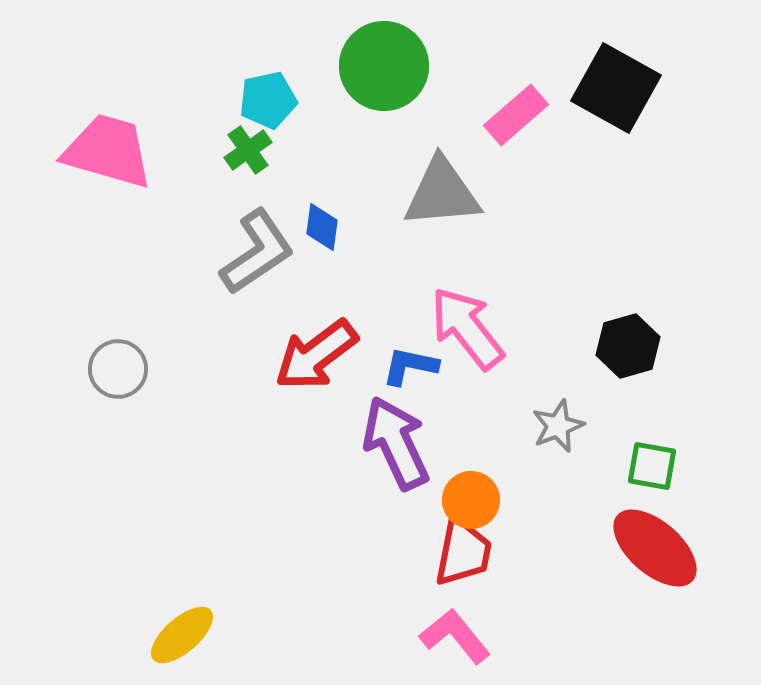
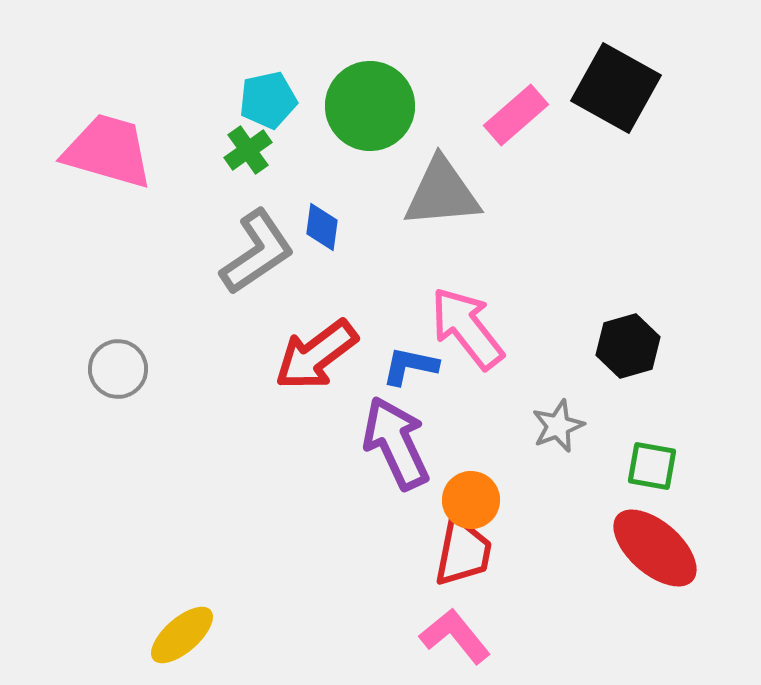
green circle: moved 14 px left, 40 px down
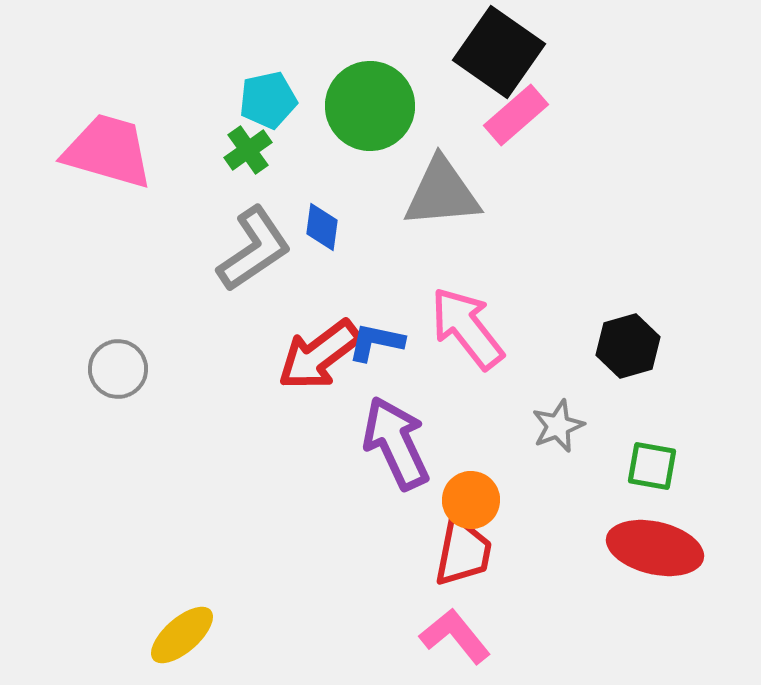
black square: moved 117 px left, 36 px up; rotated 6 degrees clockwise
gray L-shape: moved 3 px left, 3 px up
red arrow: moved 3 px right
blue L-shape: moved 34 px left, 24 px up
red ellipse: rotated 28 degrees counterclockwise
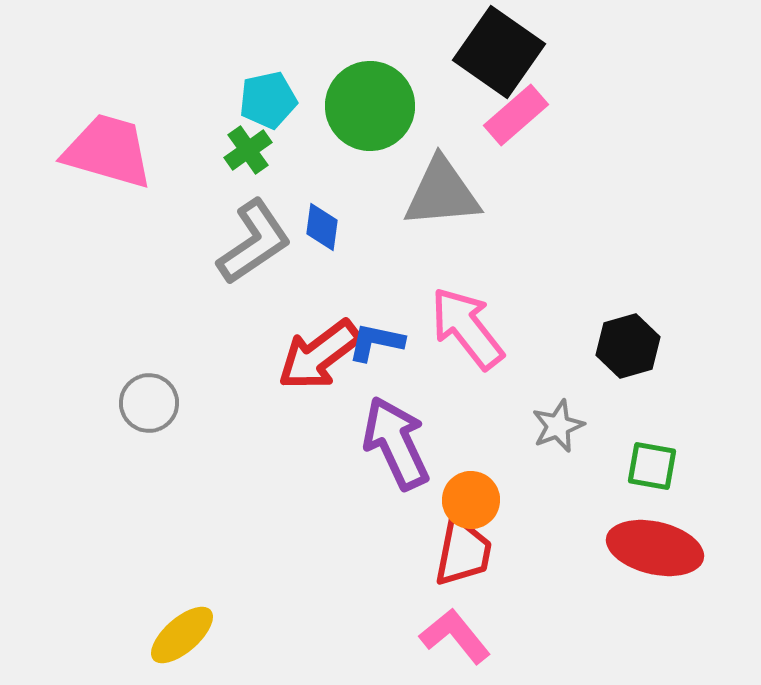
gray L-shape: moved 7 px up
gray circle: moved 31 px right, 34 px down
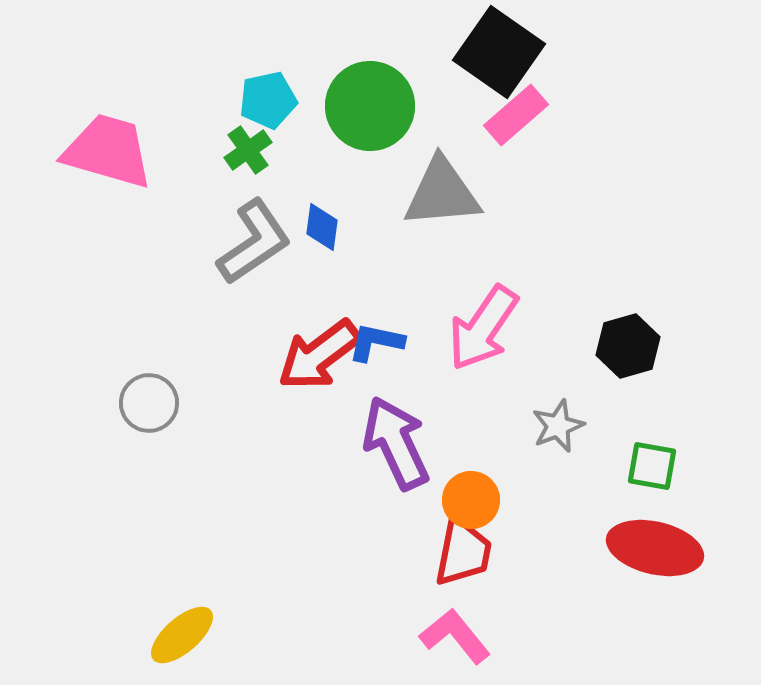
pink arrow: moved 16 px right; rotated 108 degrees counterclockwise
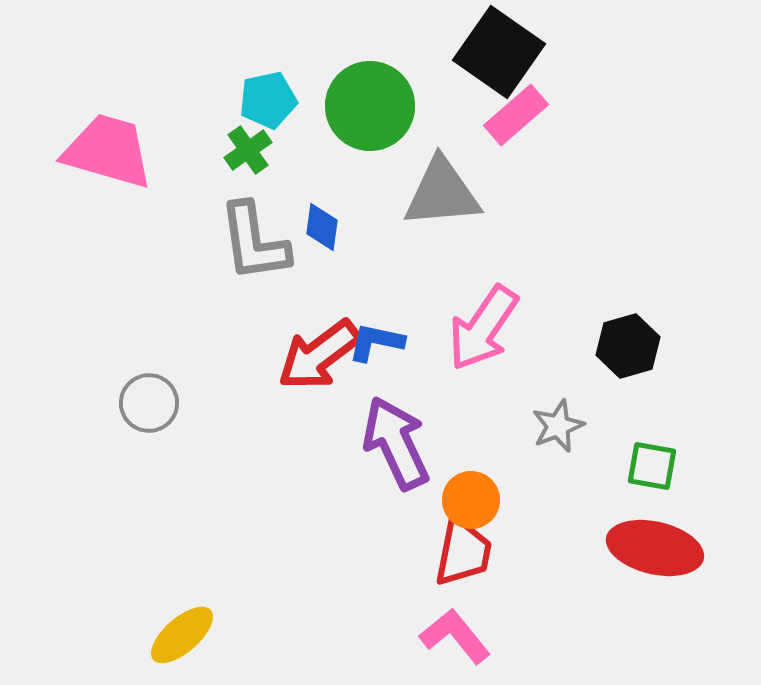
gray L-shape: rotated 116 degrees clockwise
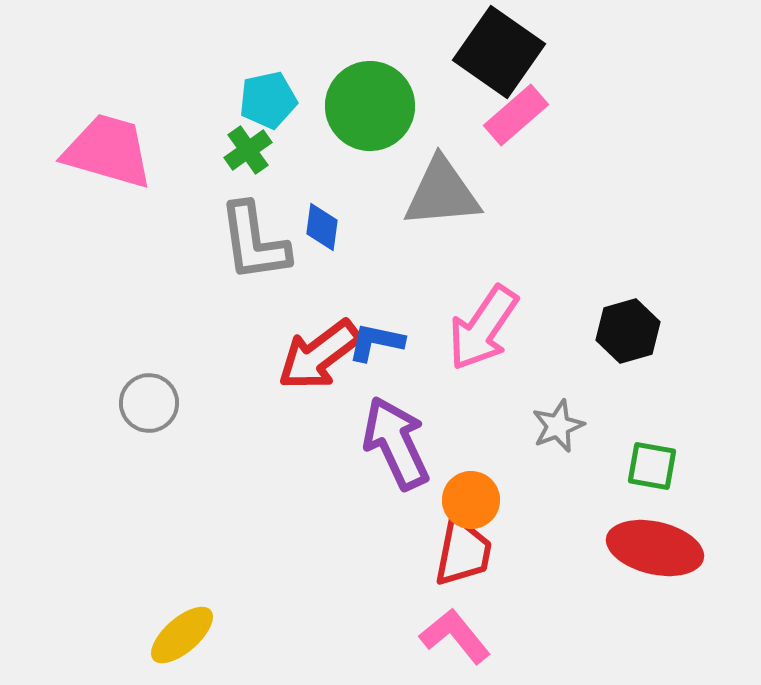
black hexagon: moved 15 px up
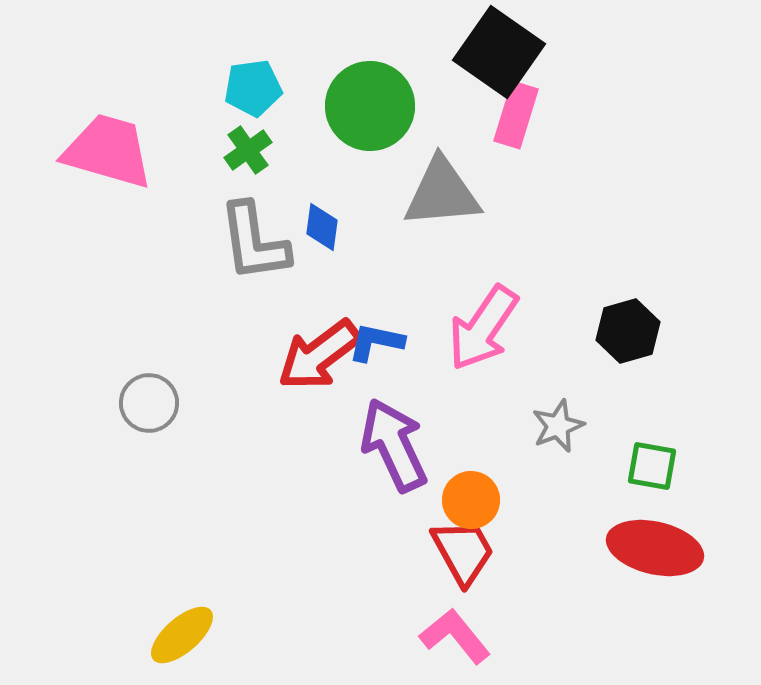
cyan pentagon: moved 15 px left, 12 px up; rotated 4 degrees clockwise
pink rectangle: rotated 32 degrees counterclockwise
purple arrow: moved 2 px left, 2 px down
red trapezoid: rotated 40 degrees counterclockwise
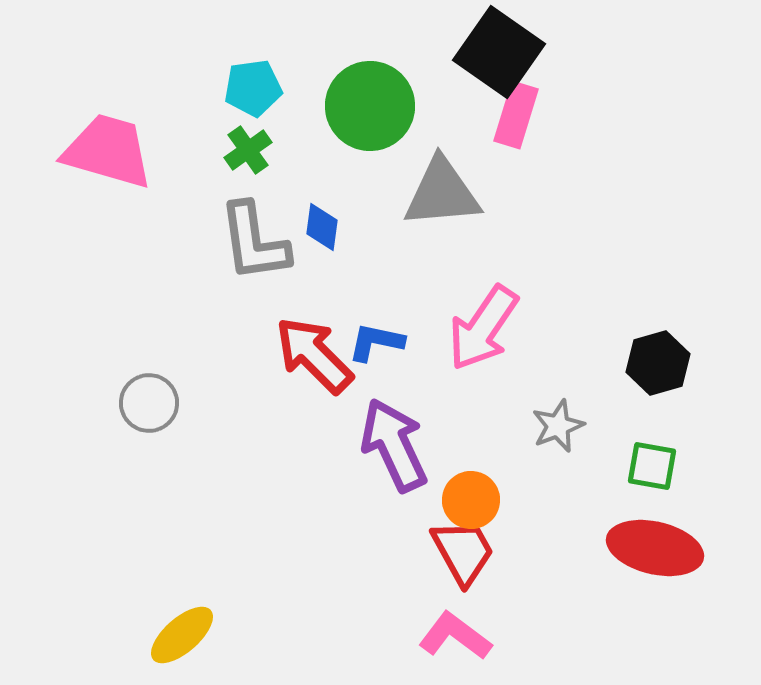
black hexagon: moved 30 px right, 32 px down
red arrow: moved 5 px left; rotated 82 degrees clockwise
pink L-shape: rotated 14 degrees counterclockwise
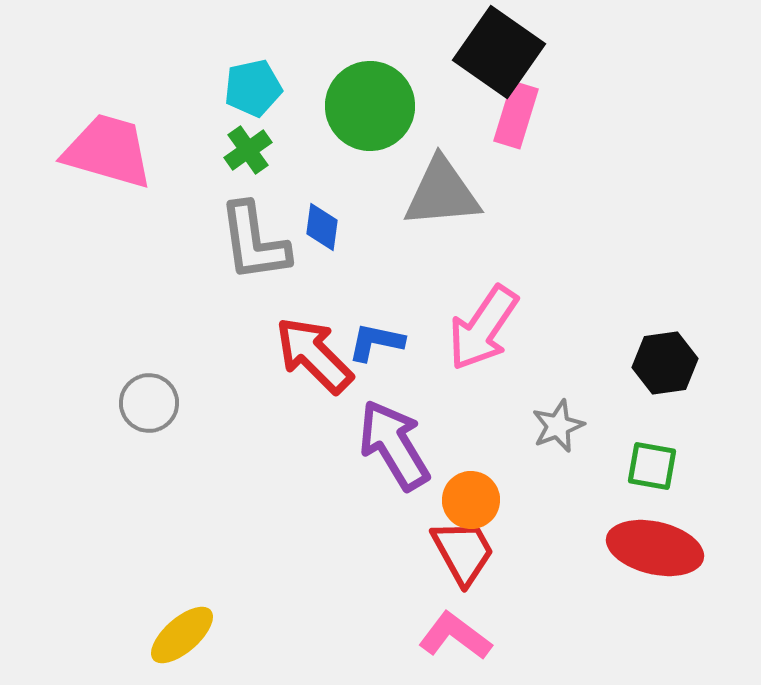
cyan pentagon: rotated 4 degrees counterclockwise
black hexagon: moved 7 px right; rotated 8 degrees clockwise
purple arrow: rotated 6 degrees counterclockwise
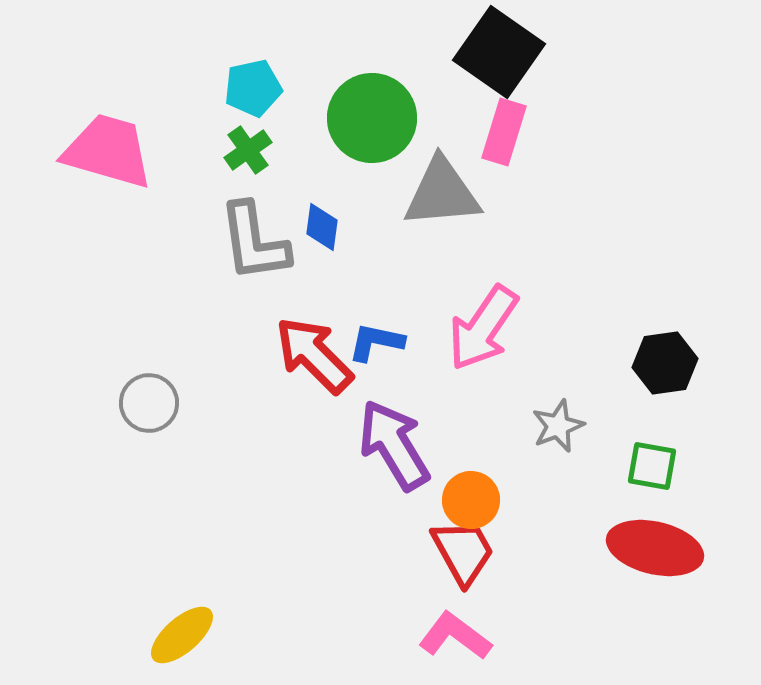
green circle: moved 2 px right, 12 px down
pink rectangle: moved 12 px left, 17 px down
